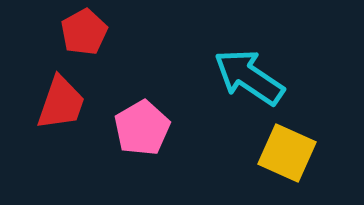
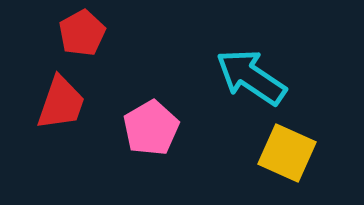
red pentagon: moved 2 px left, 1 px down
cyan arrow: moved 2 px right
pink pentagon: moved 9 px right
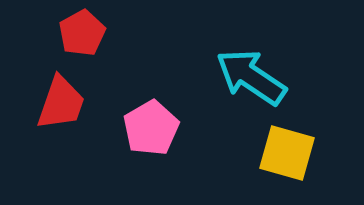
yellow square: rotated 8 degrees counterclockwise
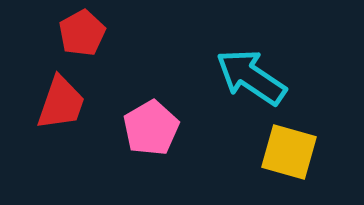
yellow square: moved 2 px right, 1 px up
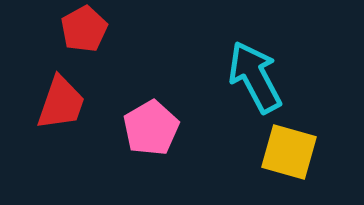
red pentagon: moved 2 px right, 4 px up
cyan arrow: moved 4 px right; rotated 28 degrees clockwise
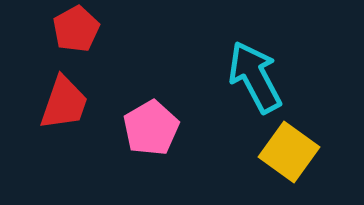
red pentagon: moved 8 px left
red trapezoid: moved 3 px right
yellow square: rotated 20 degrees clockwise
